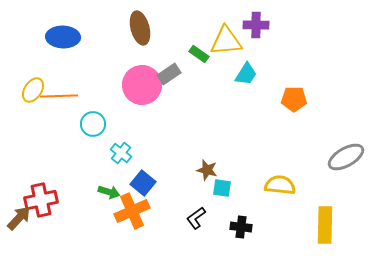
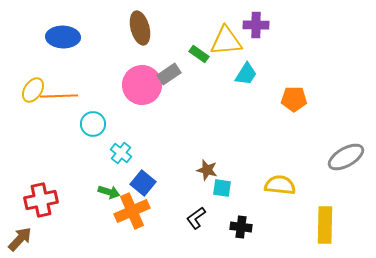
brown arrow: moved 1 px right, 21 px down
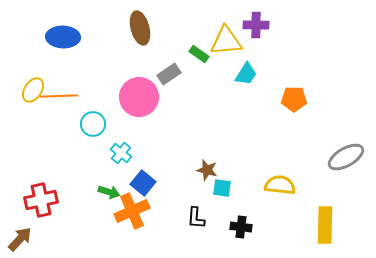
pink circle: moved 3 px left, 12 px down
black L-shape: rotated 50 degrees counterclockwise
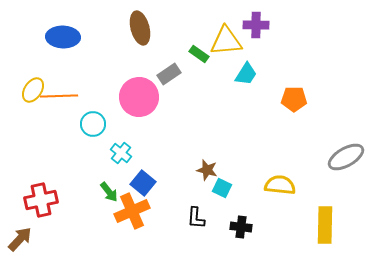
cyan square: rotated 18 degrees clockwise
green arrow: rotated 35 degrees clockwise
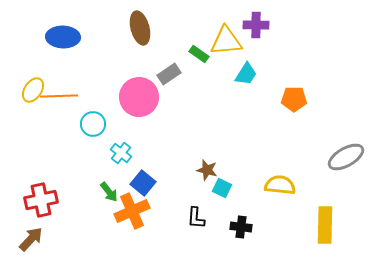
brown arrow: moved 11 px right
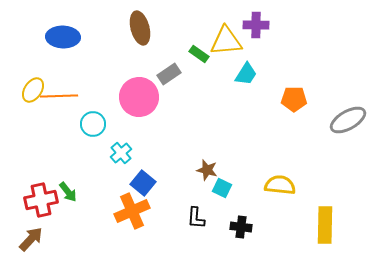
cyan cross: rotated 10 degrees clockwise
gray ellipse: moved 2 px right, 37 px up
green arrow: moved 41 px left
